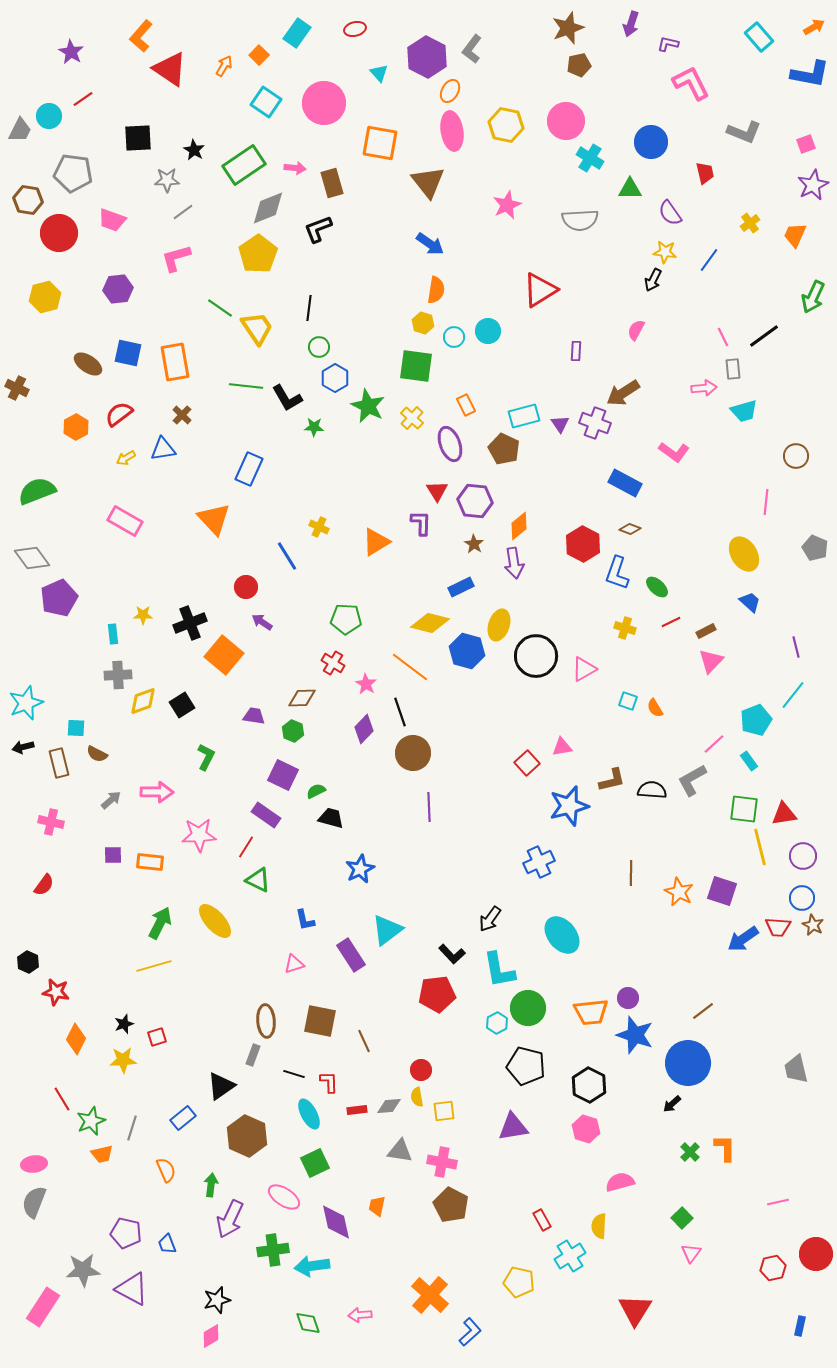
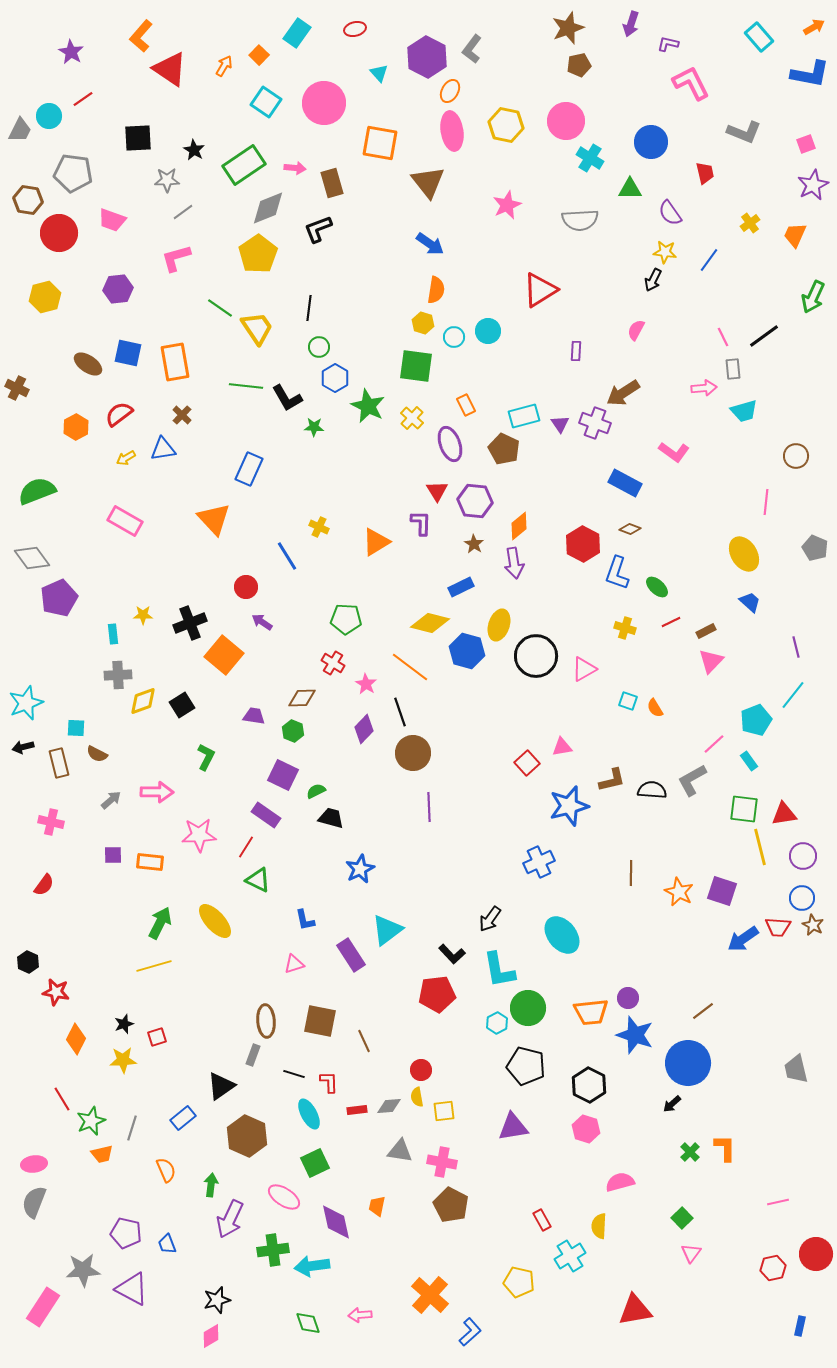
red triangle at (635, 1310): rotated 48 degrees clockwise
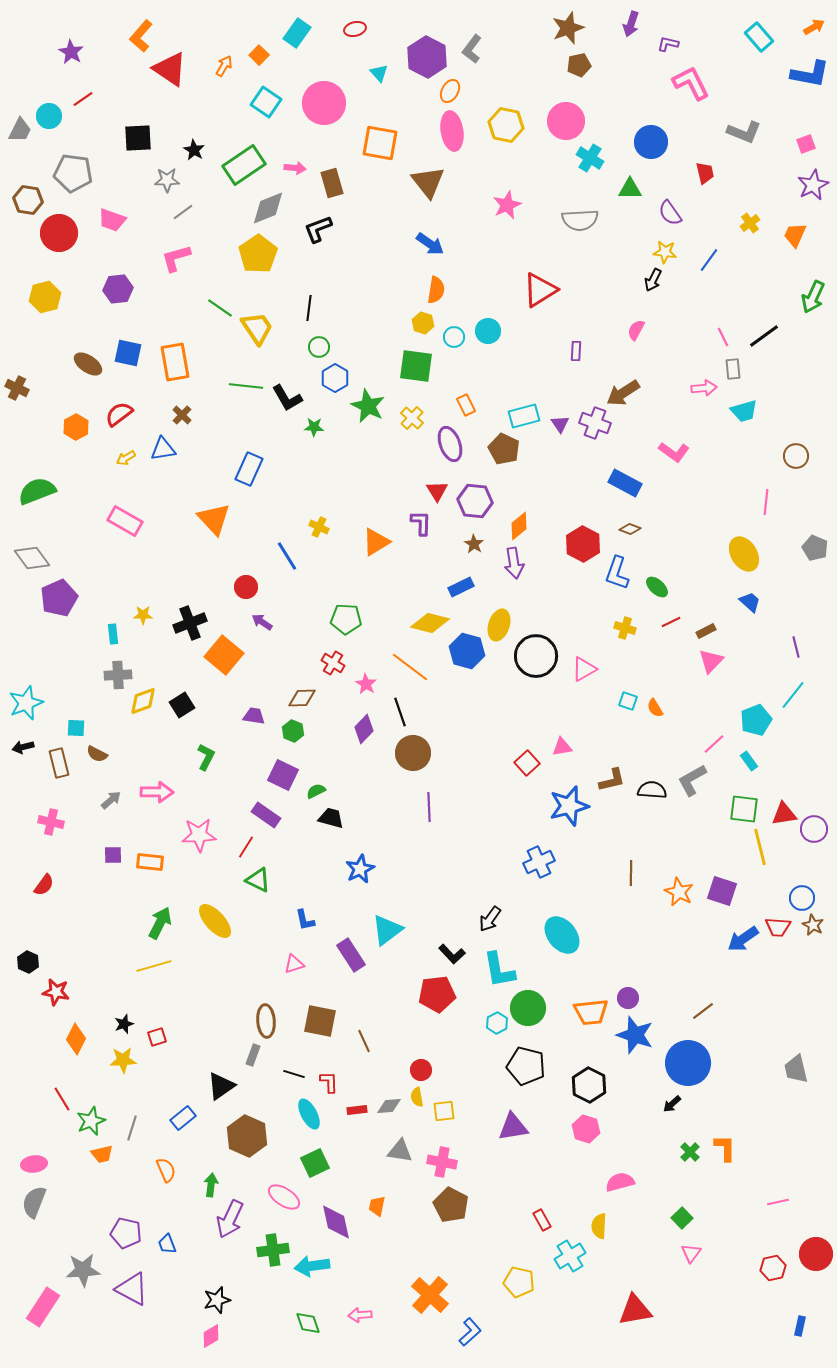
purple circle at (803, 856): moved 11 px right, 27 px up
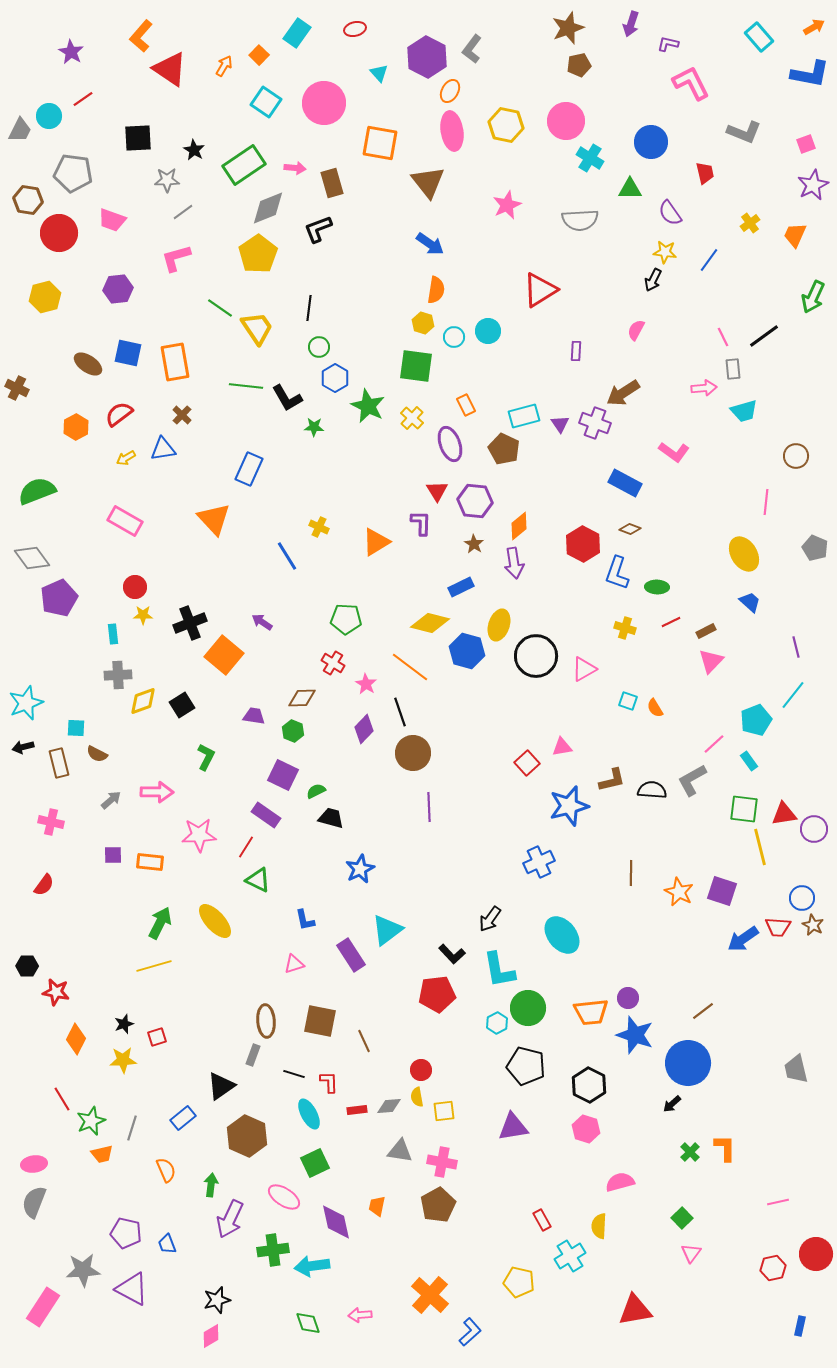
red circle at (246, 587): moved 111 px left
green ellipse at (657, 587): rotated 40 degrees counterclockwise
black hexagon at (28, 962): moved 1 px left, 4 px down; rotated 25 degrees counterclockwise
brown pentagon at (451, 1205): moved 13 px left; rotated 16 degrees clockwise
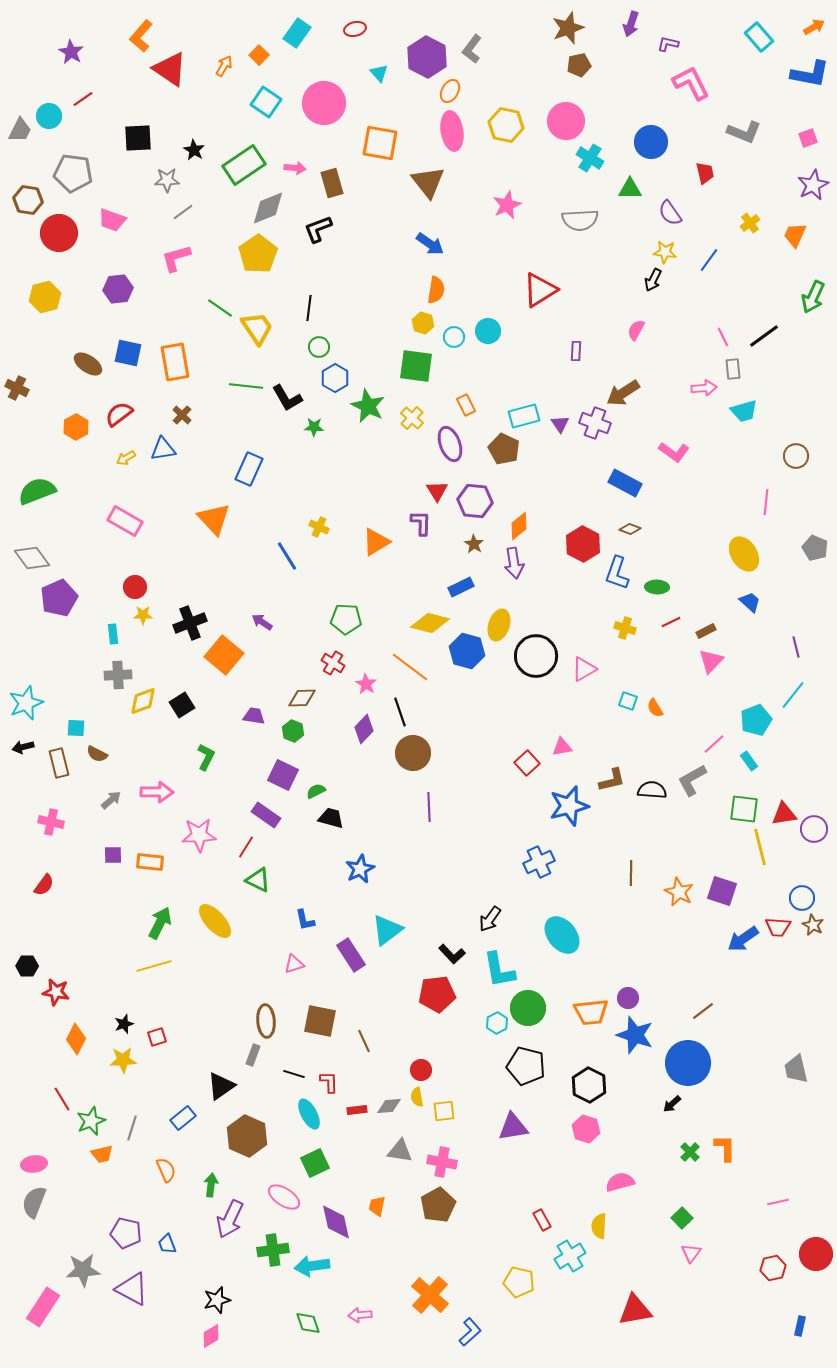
pink square at (806, 144): moved 2 px right, 6 px up
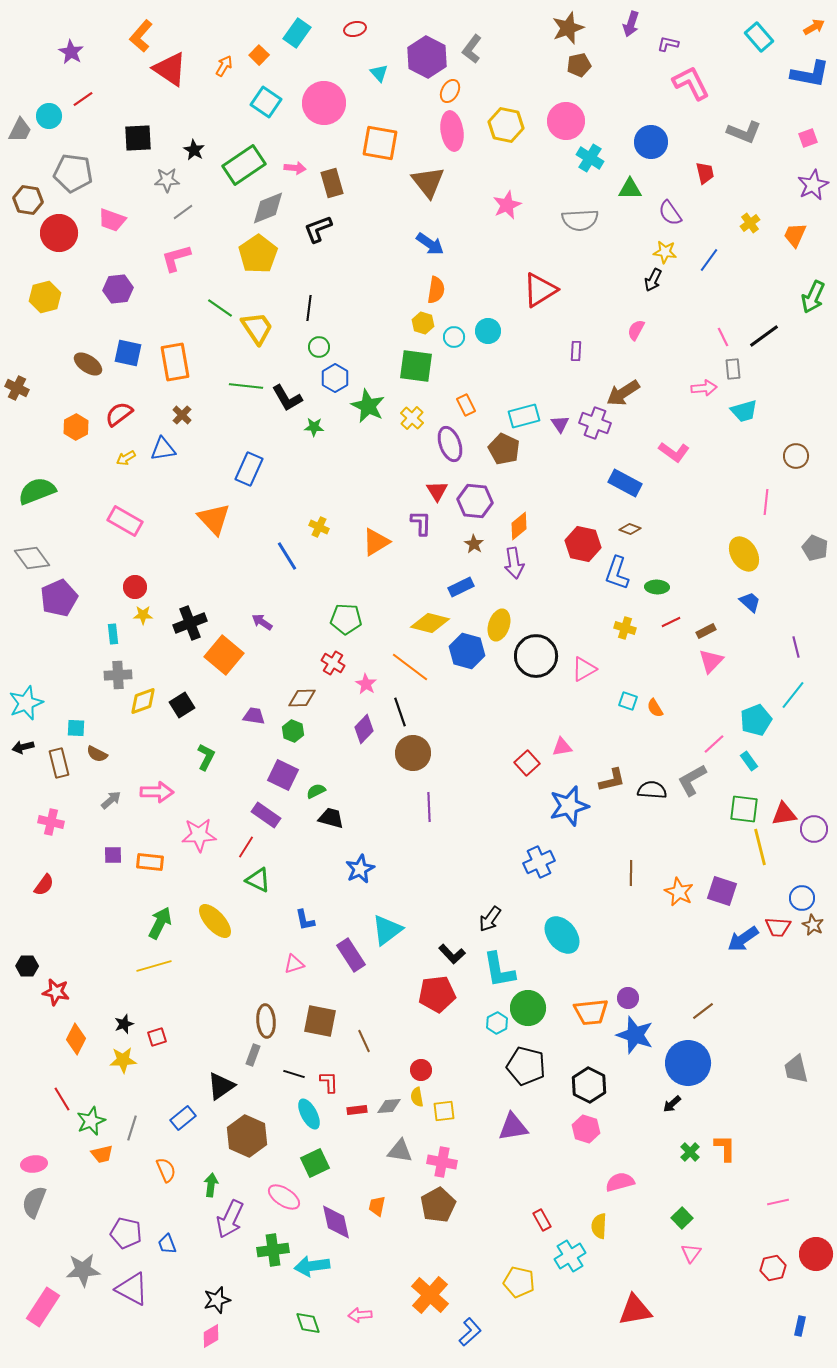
red hexagon at (583, 544): rotated 16 degrees counterclockwise
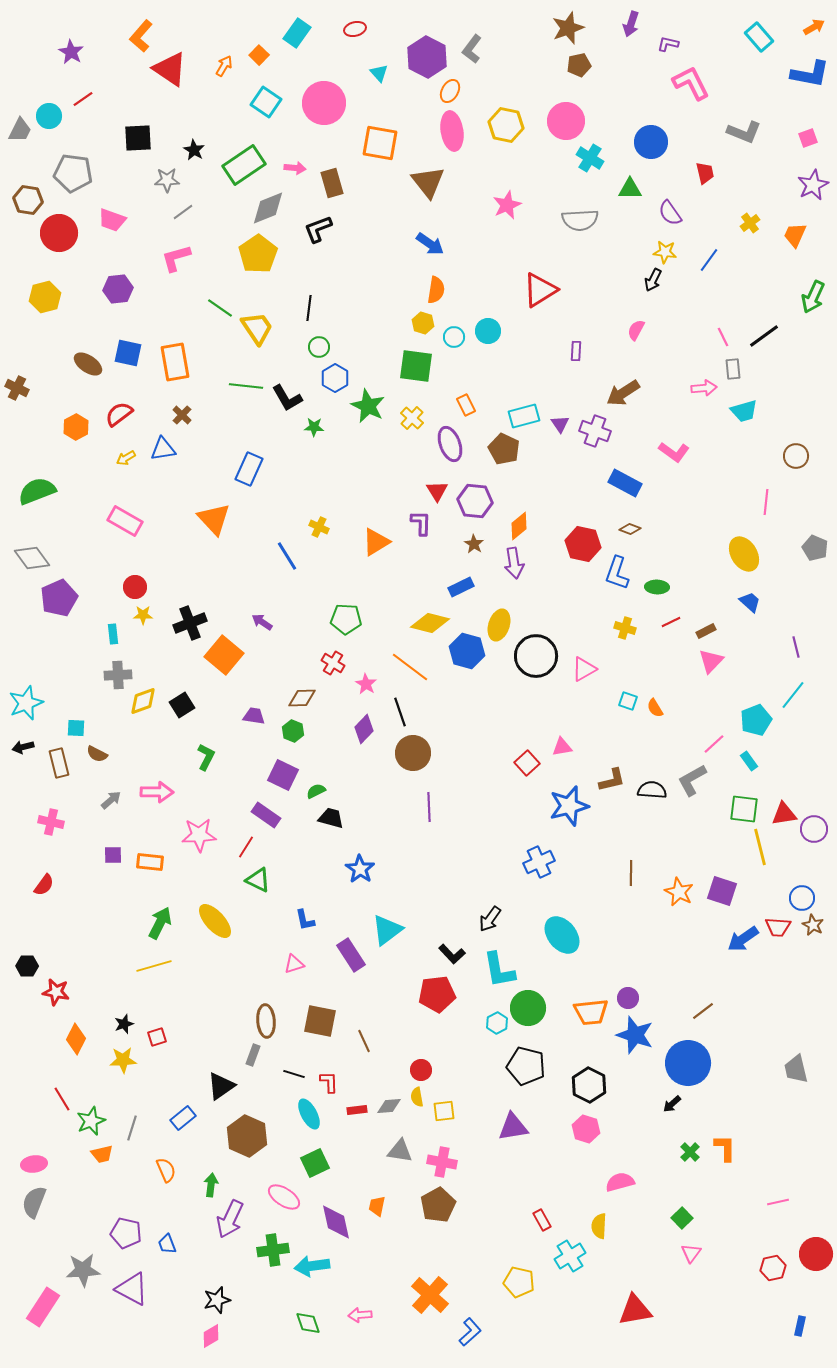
purple cross at (595, 423): moved 8 px down
blue star at (360, 869): rotated 12 degrees counterclockwise
